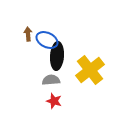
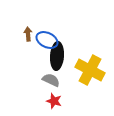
yellow cross: rotated 24 degrees counterclockwise
gray semicircle: rotated 30 degrees clockwise
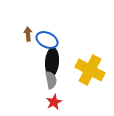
black ellipse: moved 5 px left, 6 px down
gray semicircle: rotated 54 degrees clockwise
red star: moved 1 px down; rotated 28 degrees clockwise
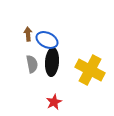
gray semicircle: moved 19 px left, 16 px up
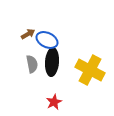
brown arrow: rotated 64 degrees clockwise
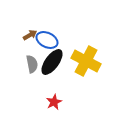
brown arrow: moved 2 px right, 1 px down
black ellipse: rotated 32 degrees clockwise
yellow cross: moved 4 px left, 9 px up
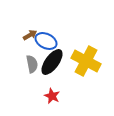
blue ellipse: moved 1 px left, 1 px down
red star: moved 2 px left, 6 px up; rotated 21 degrees counterclockwise
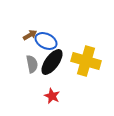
yellow cross: rotated 12 degrees counterclockwise
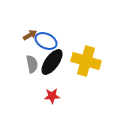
red star: rotated 28 degrees counterclockwise
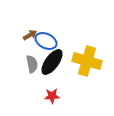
yellow cross: moved 1 px right
